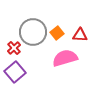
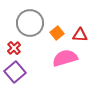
gray circle: moved 3 px left, 9 px up
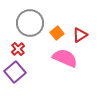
red triangle: rotated 35 degrees counterclockwise
red cross: moved 4 px right, 1 px down
pink semicircle: rotated 40 degrees clockwise
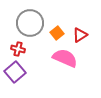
red cross: rotated 32 degrees counterclockwise
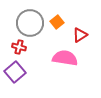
orange square: moved 11 px up
red cross: moved 1 px right, 2 px up
pink semicircle: rotated 15 degrees counterclockwise
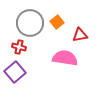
red triangle: rotated 21 degrees clockwise
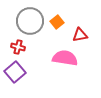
gray circle: moved 2 px up
red cross: moved 1 px left
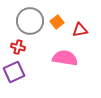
red triangle: moved 5 px up
purple square: moved 1 px left; rotated 15 degrees clockwise
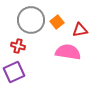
gray circle: moved 1 px right, 1 px up
red cross: moved 1 px up
pink semicircle: moved 3 px right, 6 px up
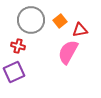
orange square: moved 3 px right, 1 px up
pink semicircle: rotated 70 degrees counterclockwise
